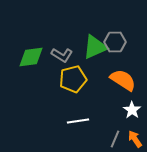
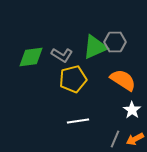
orange arrow: rotated 84 degrees counterclockwise
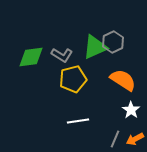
gray hexagon: moved 2 px left; rotated 25 degrees counterclockwise
white star: moved 1 px left
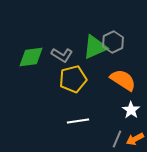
gray line: moved 2 px right
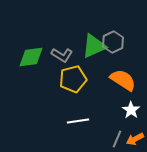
green triangle: moved 1 px left, 1 px up
